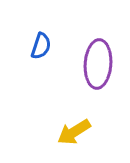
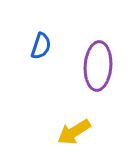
purple ellipse: moved 2 px down
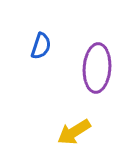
purple ellipse: moved 1 px left, 2 px down
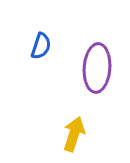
yellow arrow: moved 2 px down; rotated 140 degrees clockwise
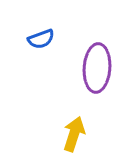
blue semicircle: moved 7 px up; rotated 52 degrees clockwise
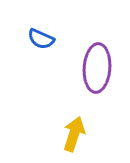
blue semicircle: rotated 44 degrees clockwise
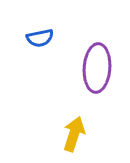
blue semicircle: moved 1 px left, 1 px up; rotated 36 degrees counterclockwise
